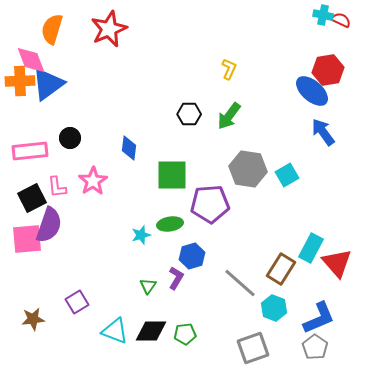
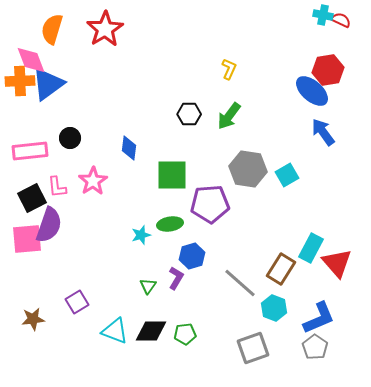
red star at (109, 29): moved 4 px left; rotated 9 degrees counterclockwise
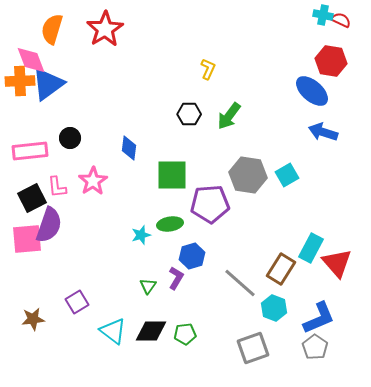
yellow L-shape at (229, 69): moved 21 px left
red hexagon at (328, 70): moved 3 px right, 9 px up; rotated 20 degrees clockwise
blue arrow at (323, 132): rotated 36 degrees counterclockwise
gray hexagon at (248, 169): moved 6 px down
cyan triangle at (115, 331): moved 2 px left; rotated 16 degrees clockwise
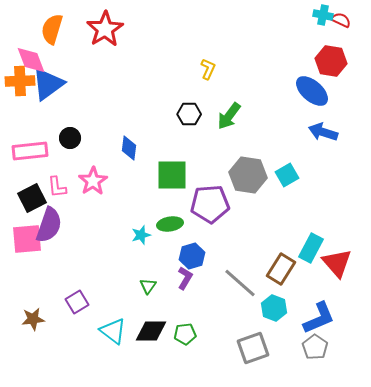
purple L-shape at (176, 278): moved 9 px right
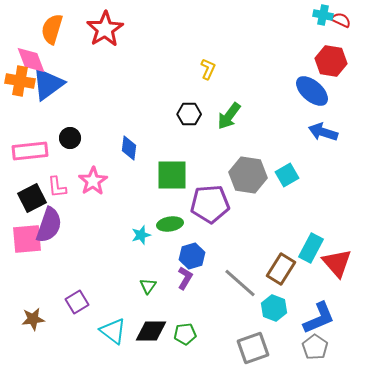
orange cross at (20, 81): rotated 12 degrees clockwise
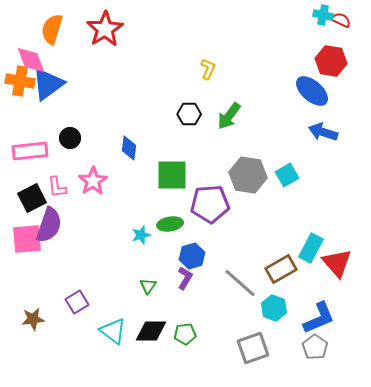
brown rectangle at (281, 269): rotated 28 degrees clockwise
